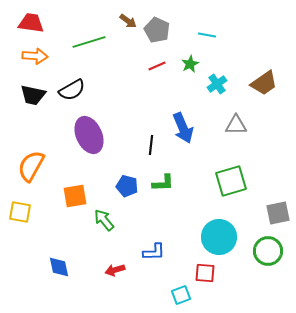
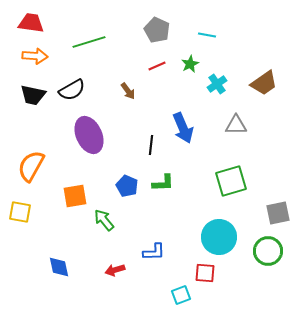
brown arrow: moved 70 px down; rotated 18 degrees clockwise
blue pentagon: rotated 10 degrees clockwise
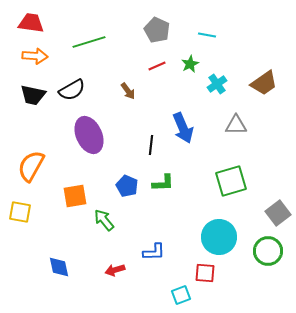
gray square: rotated 25 degrees counterclockwise
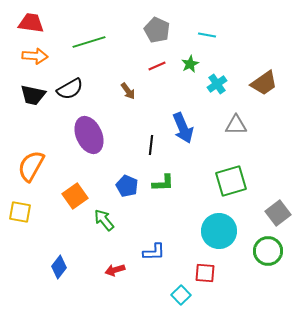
black semicircle: moved 2 px left, 1 px up
orange square: rotated 25 degrees counterclockwise
cyan circle: moved 6 px up
blue diamond: rotated 50 degrees clockwise
cyan square: rotated 24 degrees counterclockwise
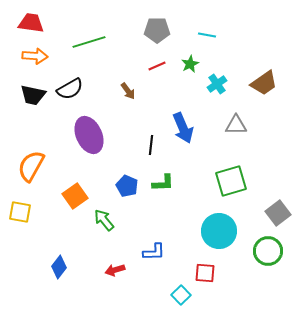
gray pentagon: rotated 25 degrees counterclockwise
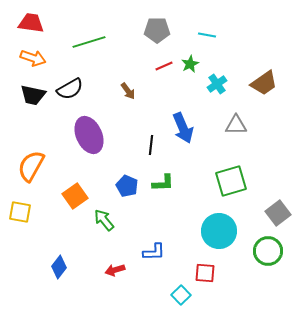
orange arrow: moved 2 px left, 2 px down; rotated 15 degrees clockwise
red line: moved 7 px right
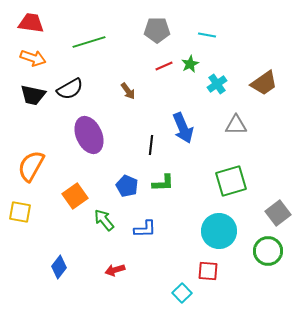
blue L-shape: moved 9 px left, 23 px up
red square: moved 3 px right, 2 px up
cyan square: moved 1 px right, 2 px up
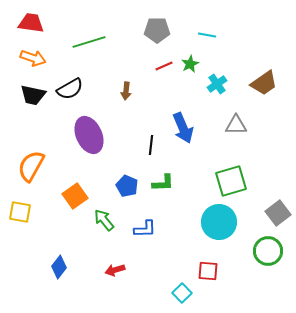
brown arrow: moved 2 px left; rotated 42 degrees clockwise
cyan circle: moved 9 px up
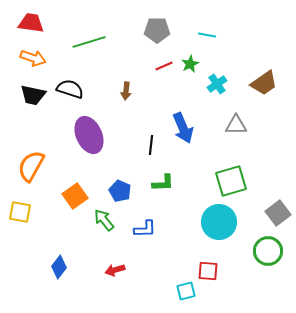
black semicircle: rotated 132 degrees counterclockwise
blue pentagon: moved 7 px left, 5 px down
cyan square: moved 4 px right, 2 px up; rotated 30 degrees clockwise
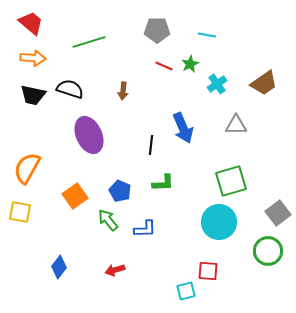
red trapezoid: rotated 32 degrees clockwise
orange arrow: rotated 15 degrees counterclockwise
red line: rotated 48 degrees clockwise
brown arrow: moved 3 px left
orange semicircle: moved 4 px left, 2 px down
green arrow: moved 4 px right
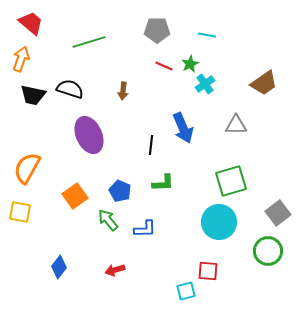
orange arrow: moved 12 px left, 1 px down; rotated 75 degrees counterclockwise
cyan cross: moved 12 px left
